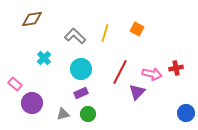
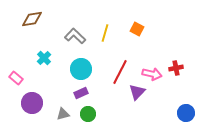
pink rectangle: moved 1 px right, 6 px up
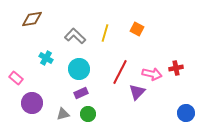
cyan cross: moved 2 px right; rotated 16 degrees counterclockwise
cyan circle: moved 2 px left
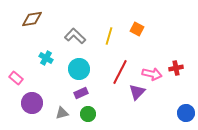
yellow line: moved 4 px right, 3 px down
gray triangle: moved 1 px left, 1 px up
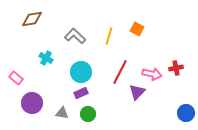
cyan circle: moved 2 px right, 3 px down
gray triangle: rotated 24 degrees clockwise
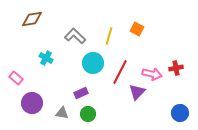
cyan circle: moved 12 px right, 9 px up
blue circle: moved 6 px left
